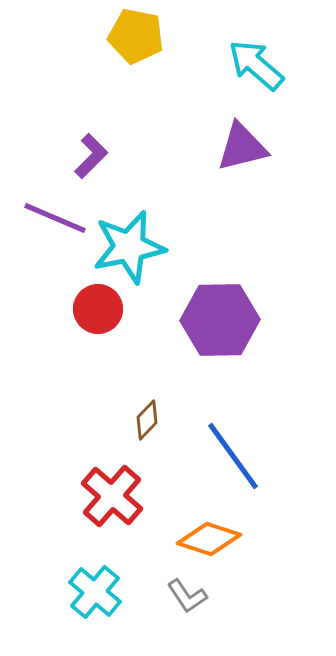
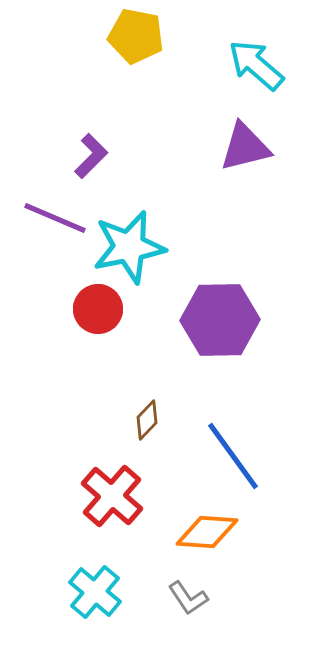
purple triangle: moved 3 px right
orange diamond: moved 2 px left, 7 px up; rotated 14 degrees counterclockwise
gray L-shape: moved 1 px right, 2 px down
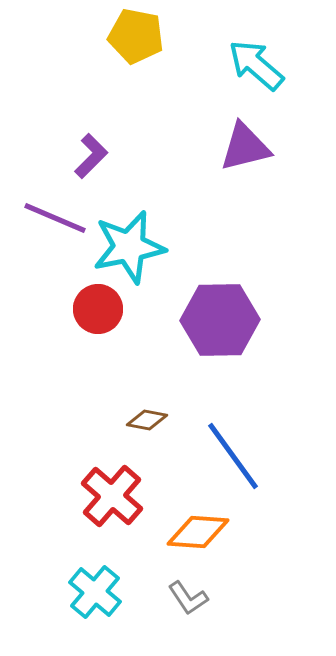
brown diamond: rotated 57 degrees clockwise
orange diamond: moved 9 px left
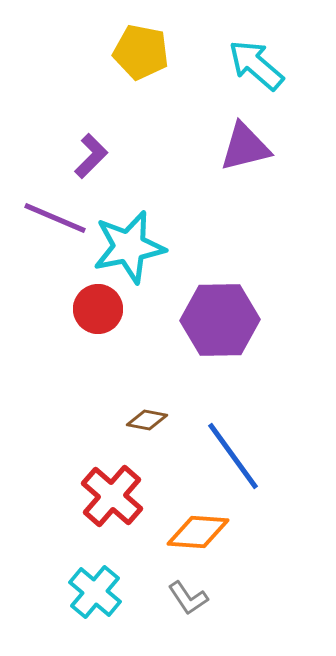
yellow pentagon: moved 5 px right, 16 px down
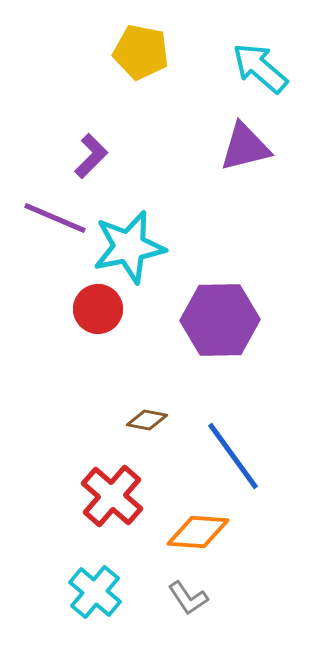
cyan arrow: moved 4 px right, 3 px down
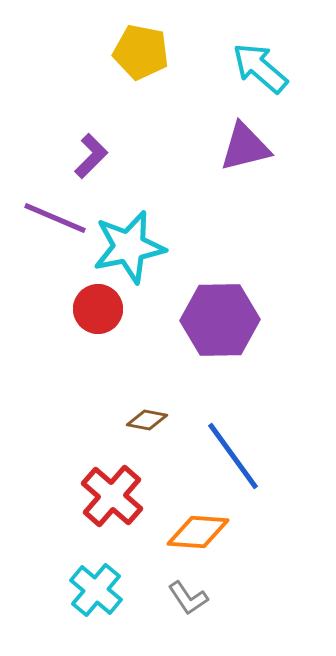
cyan cross: moved 1 px right, 2 px up
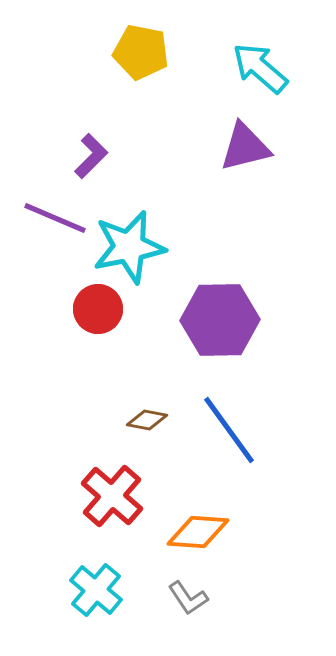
blue line: moved 4 px left, 26 px up
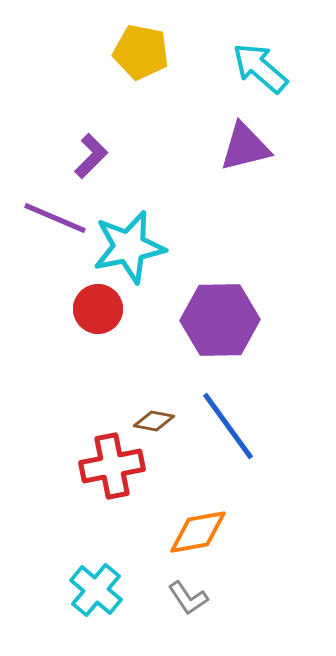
brown diamond: moved 7 px right, 1 px down
blue line: moved 1 px left, 4 px up
red cross: moved 30 px up; rotated 38 degrees clockwise
orange diamond: rotated 14 degrees counterclockwise
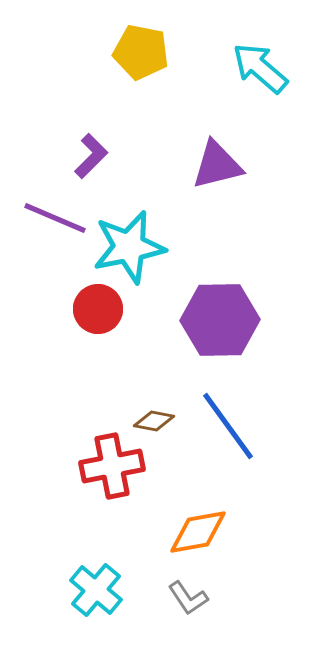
purple triangle: moved 28 px left, 18 px down
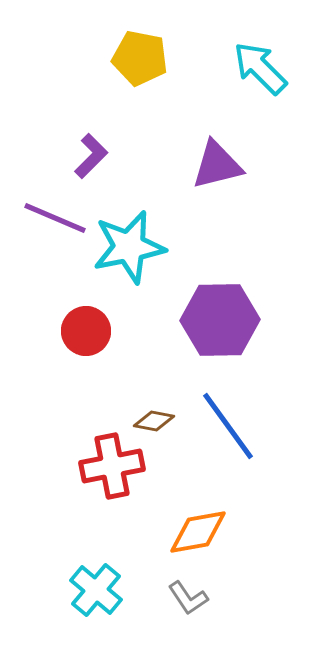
yellow pentagon: moved 1 px left, 6 px down
cyan arrow: rotated 4 degrees clockwise
red circle: moved 12 px left, 22 px down
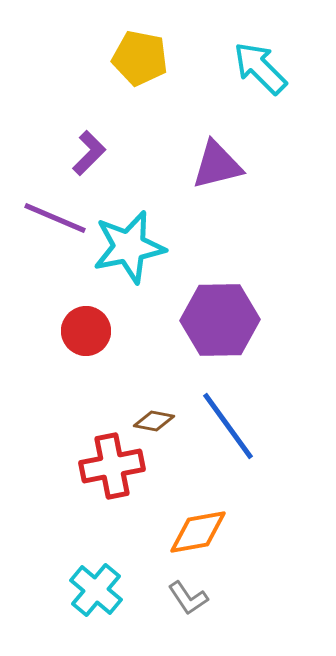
purple L-shape: moved 2 px left, 3 px up
